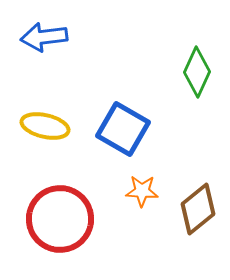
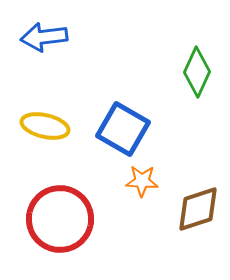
orange star: moved 10 px up
brown diamond: rotated 21 degrees clockwise
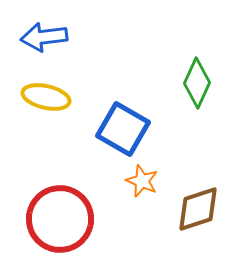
green diamond: moved 11 px down
yellow ellipse: moved 1 px right, 29 px up
orange star: rotated 20 degrees clockwise
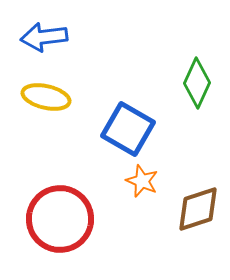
blue square: moved 5 px right
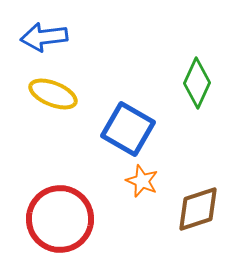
yellow ellipse: moved 7 px right, 3 px up; rotated 9 degrees clockwise
